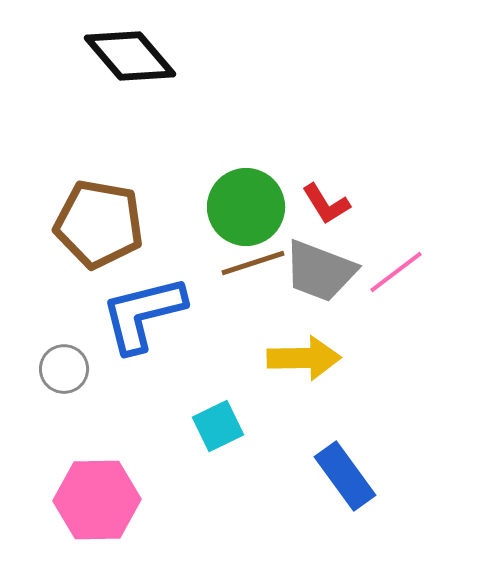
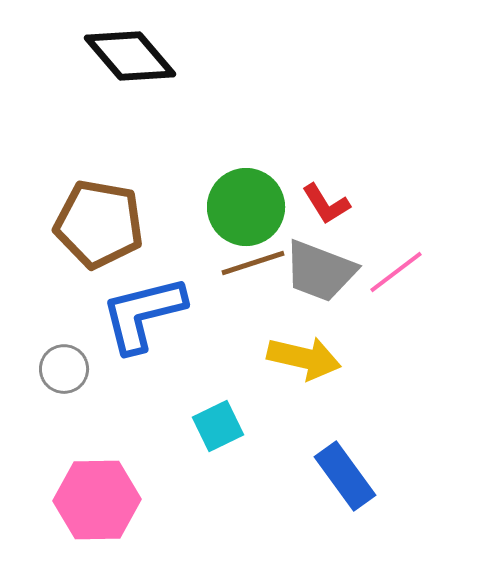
yellow arrow: rotated 14 degrees clockwise
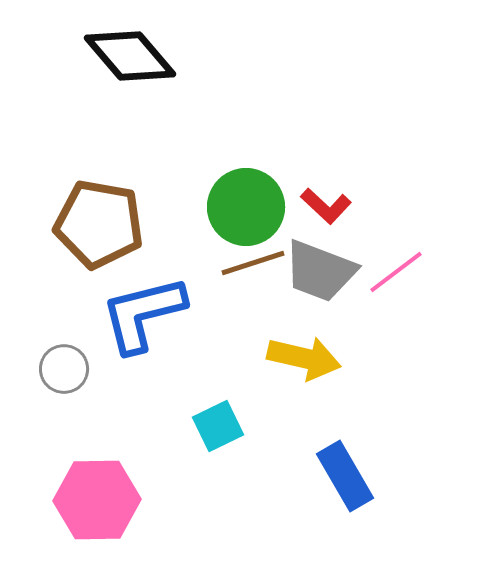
red L-shape: moved 2 px down; rotated 15 degrees counterclockwise
blue rectangle: rotated 6 degrees clockwise
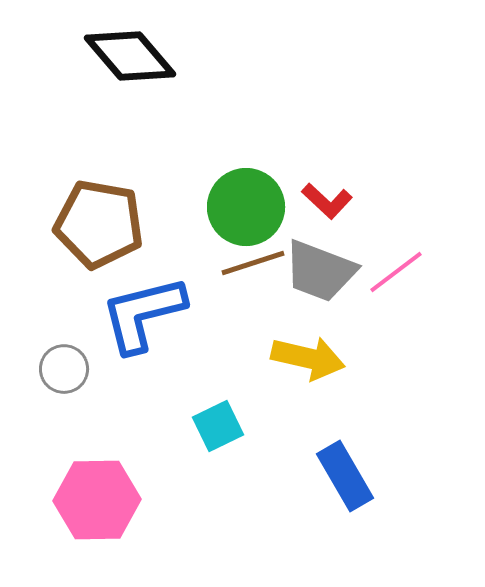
red L-shape: moved 1 px right, 5 px up
yellow arrow: moved 4 px right
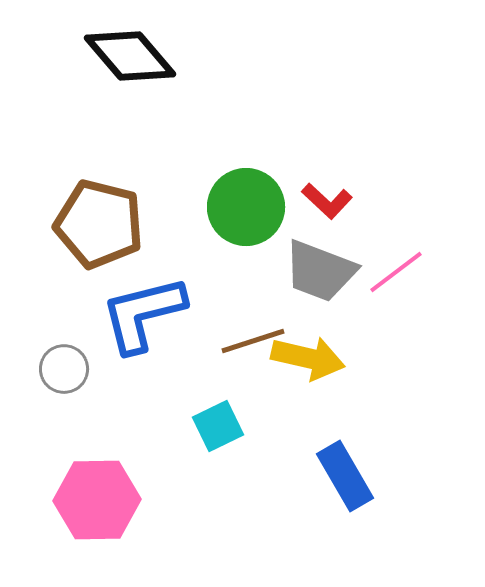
brown pentagon: rotated 4 degrees clockwise
brown line: moved 78 px down
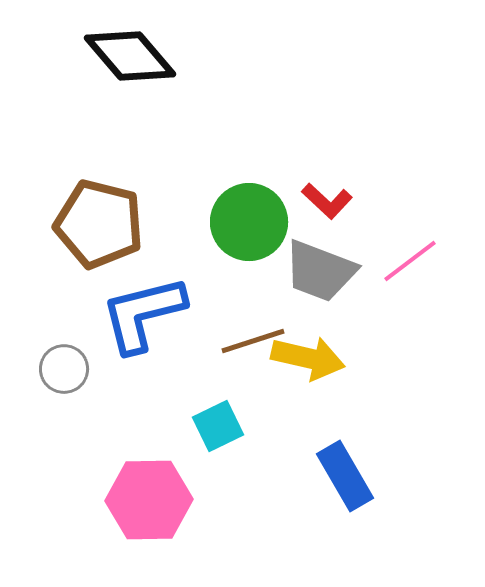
green circle: moved 3 px right, 15 px down
pink line: moved 14 px right, 11 px up
pink hexagon: moved 52 px right
